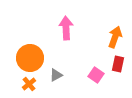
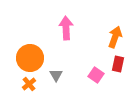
gray triangle: rotated 32 degrees counterclockwise
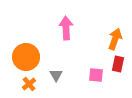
orange arrow: moved 2 px down
orange circle: moved 4 px left, 1 px up
pink square: rotated 28 degrees counterclockwise
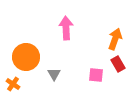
red rectangle: rotated 42 degrees counterclockwise
gray triangle: moved 2 px left, 1 px up
orange cross: moved 16 px left; rotated 16 degrees counterclockwise
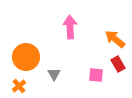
pink arrow: moved 4 px right, 1 px up
orange arrow: rotated 70 degrees counterclockwise
orange cross: moved 6 px right, 2 px down; rotated 16 degrees clockwise
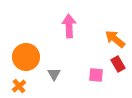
pink arrow: moved 1 px left, 1 px up
